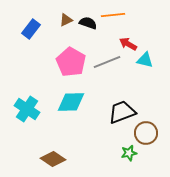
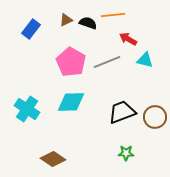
red arrow: moved 5 px up
brown circle: moved 9 px right, 16 px up
green star: moved 3 px left; rotated 14 degrees clockwise
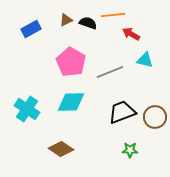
blue rectangle: rotated 24 degrees clockwise
red arrow: moved 3 px right, 5 px up
gray line: moved 3 px right, 10 px down
green star: moved 4 px right, 3 px up
brown diamond: moved 8 px right, 10 px up
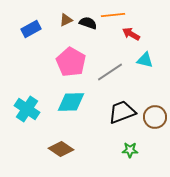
gray line: rotated 12 degrees counterclockwise
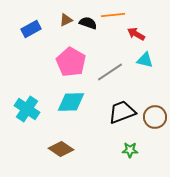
red arrow: moved 5 px right
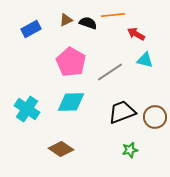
green star: rotated 14 degrees counterclockwise
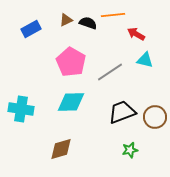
cyan cross: moved 6 px left; rotated 25 degrees counterclockwise
brown diamond: rotated 50 degrees counterclockwise
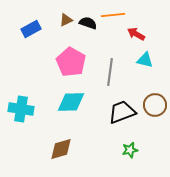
gray line: rotated 48 degrees counterclockwise
brown circle: moved 12 px up
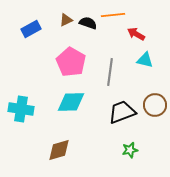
brown diamond: moved 2 px left, 1 px down
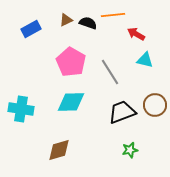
gray line: rotated 40 degrees counterclockwise
